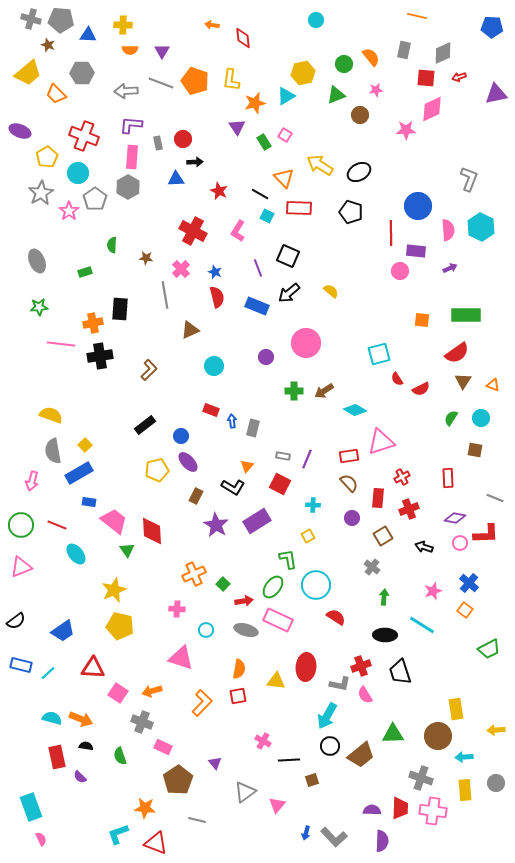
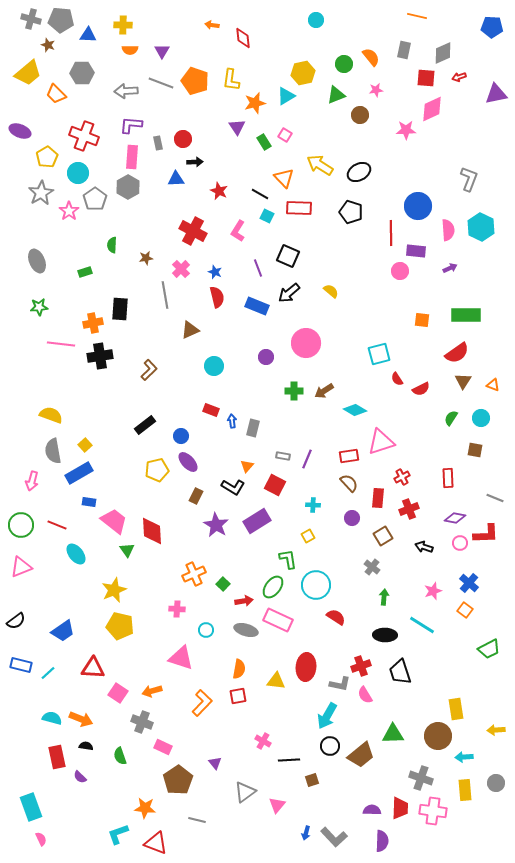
brown star at (146, 258): rotated 16 degrees counterclockwise
red square at (280, 484): moved 5 px left, 1 px down
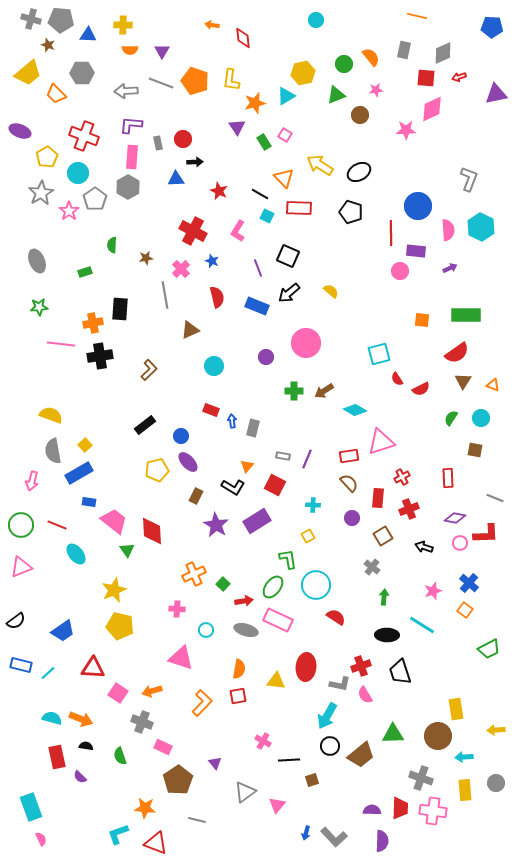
blue star at (215, 272): moved 3 px left, 11 px up
black ellipse at (385, 635): moved 2 px right
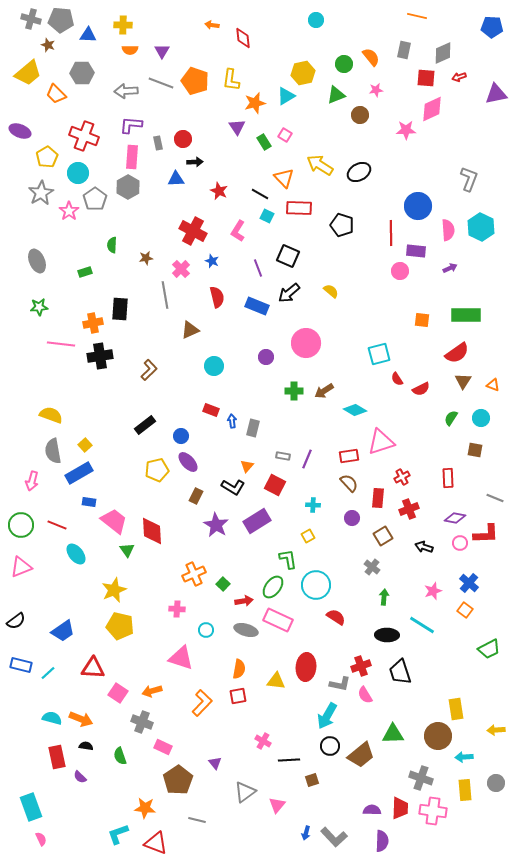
black pentagon at (351, 212): moved 9 px left, 13 px down
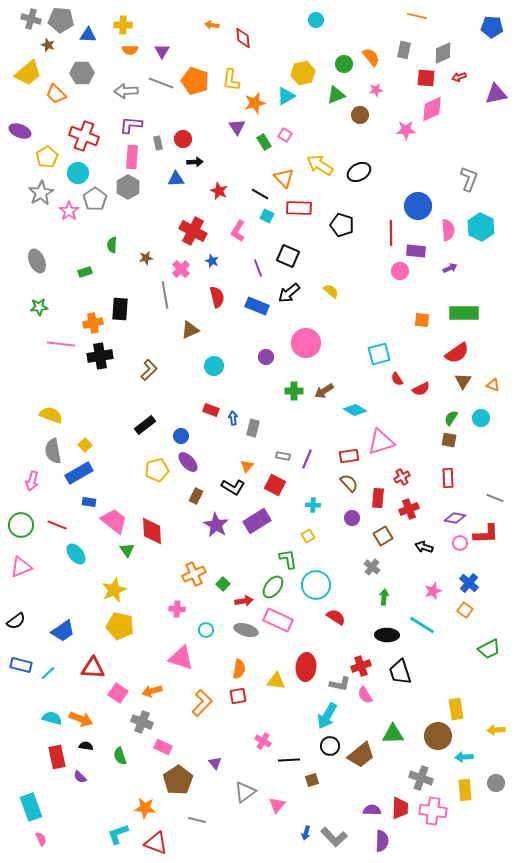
green rectangle at (466, 315): moved 2 px left, 2 px up
blue arrow at (232, 421): moved 1 px right, 3 px up
brown square at (475, 450): moved 26 px left, 10 px up
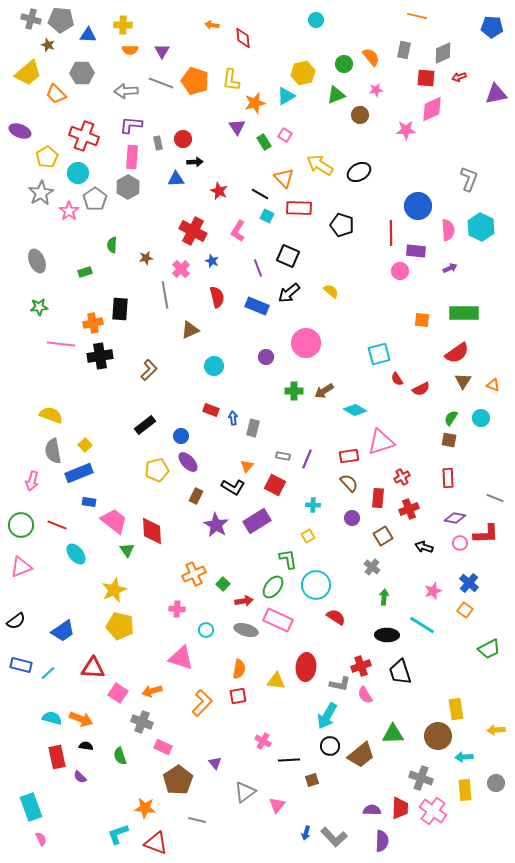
blue rectangle at (79, 473): rotated 8 degrees clockwise
pink cross at (433, 811): rotated 28 degrees clockwise
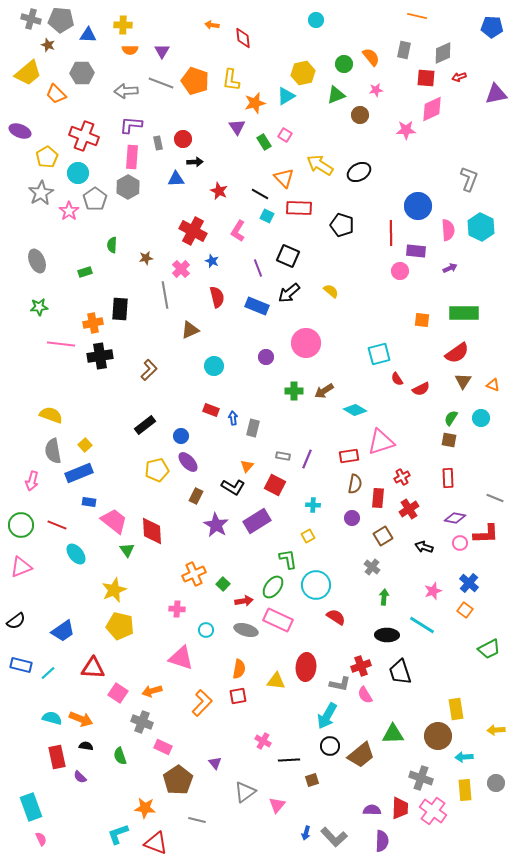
brown semicircle at (349, 483): moved 6 px right, 1 px down; rotated 54 degrees clockwise
red cross at (409, 509): rotated 12 degrees counterclockwise
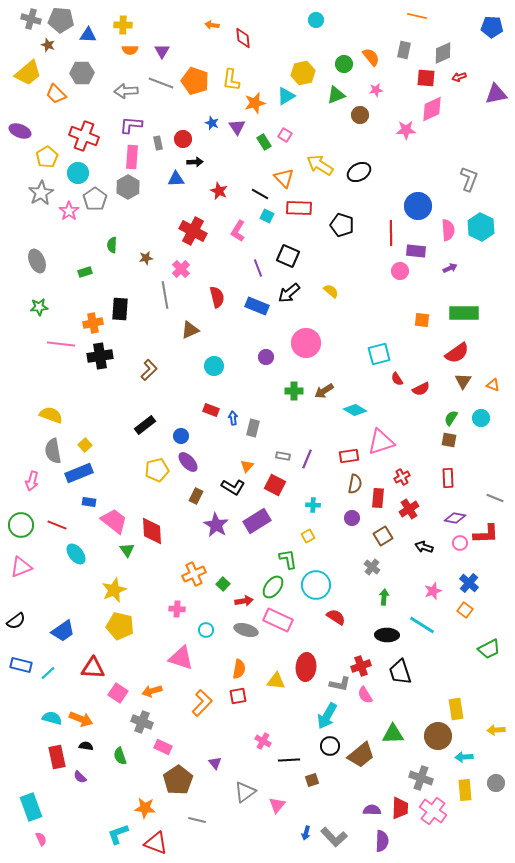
blue star at (212, 261): moved 138 px up
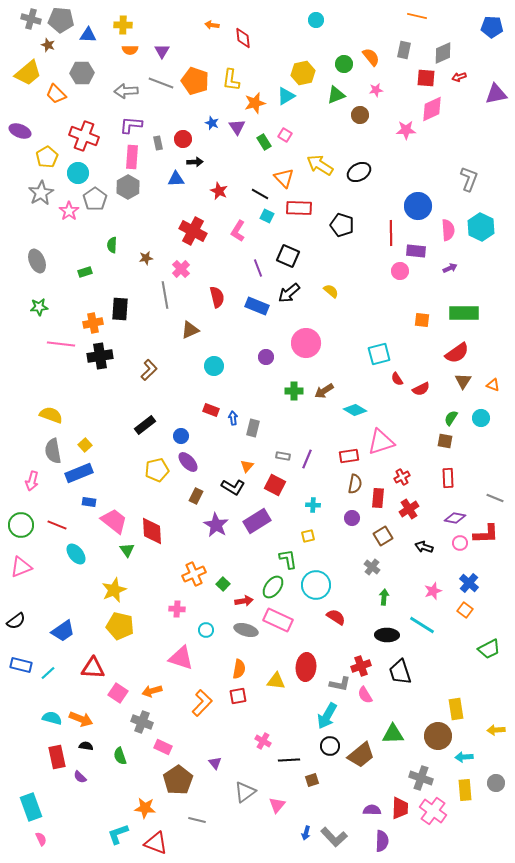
brown square at (449, 440): moved 4 px left, 1 px down
yellow square at (308, 536): rotated 16 degrees clockwise
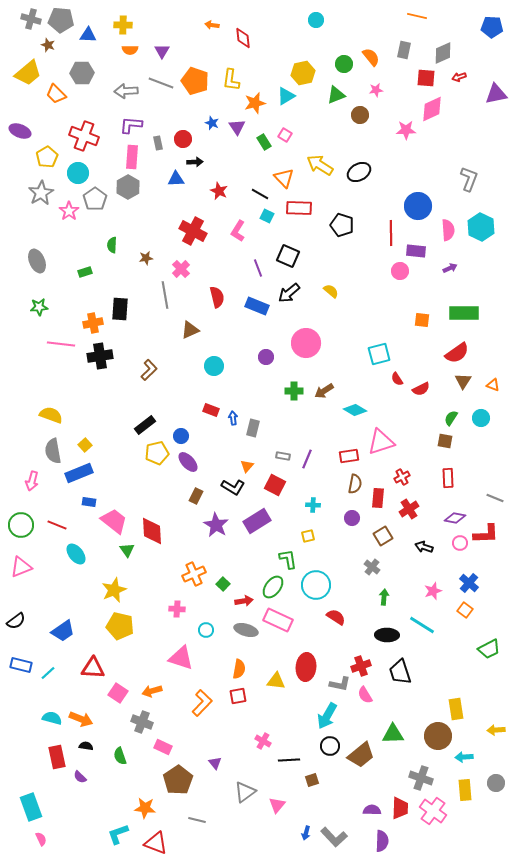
yellow pentagon at (157, 470): moved 17 px up
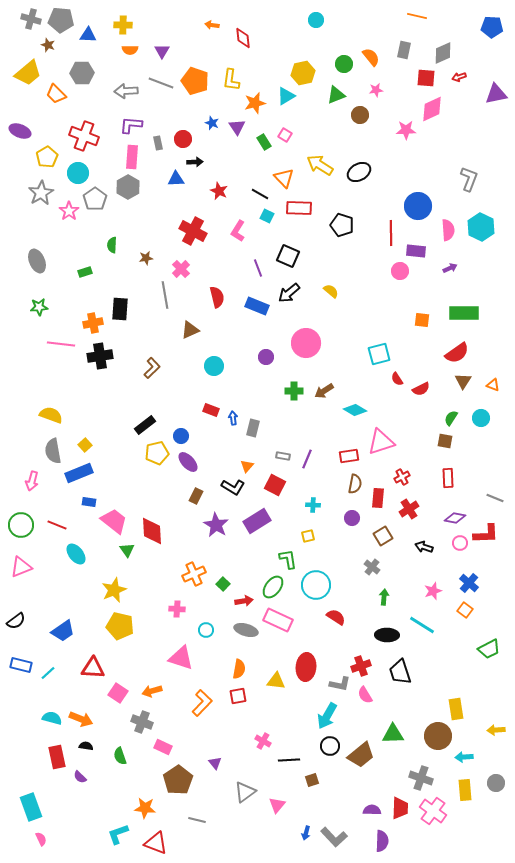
brown L-shape at (149, 370): moved 3 px right, 2 px up
